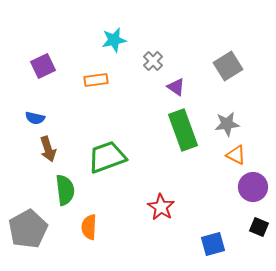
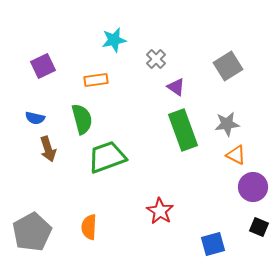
gray cross: moved 3 px right, 2 px up
green semicircle: moved 17 px right, 71 px up; rotated 8 degrees counterclockwise
red star: moved 1 px left, 4 px down
gray pentagon: moved 4 px right, 3 px down
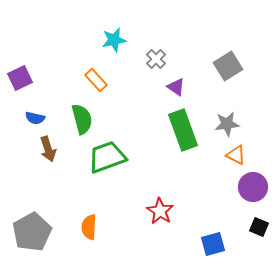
purple square: moved 23 px left, 12 px down
orange rectangle: rotated 55 degrees clockwise
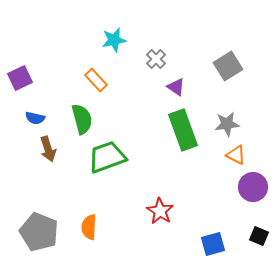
black square: moved 9 px down
gray pentagon: moved 7 px right; rotated 21 degrees counterclockwise
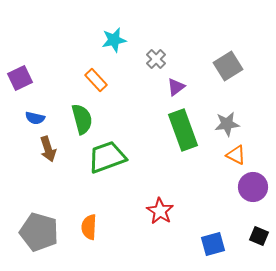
purple triangle: rotated 48 degrees clockwise
gray pentagon: rotated 6 degrees counterclockwise
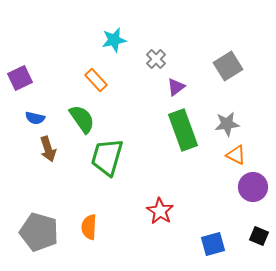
green semicircle: rotated 20 degrees counterclockwise
green trapezoid: rotated 54 degrees counterclockwise
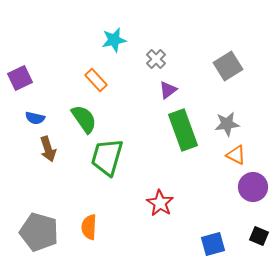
purple triangle: moved 8 px left, 3 px down
green semicircle: moved 2 px right
red star: moved 8 px up
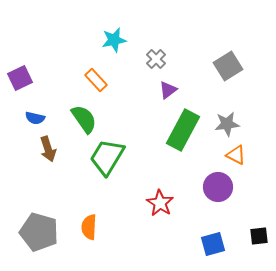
green rectangle: rotated 48 degrees clockwise
green trapezoid: rotated 15 degrees clockwise
purple circle: moved 35 px left
black square: rotated 30 degrees counterclockwise
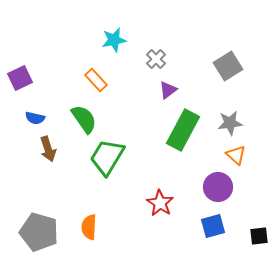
gray star: moved 3 px right, 1 px up
orange triangle: rotated 15 degrees clockwise
blue square: moved 18 px up
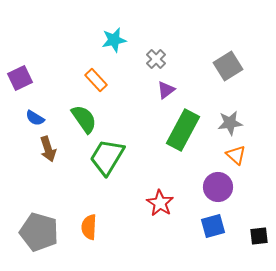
purple triangle: moved 2 px left
blue semicircle: rotated 18 degrees clockwise
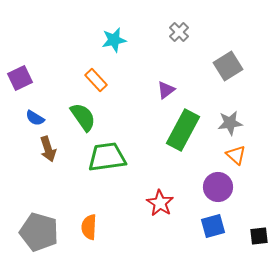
gray cross: moved 23 px right, 27 px up
green semicircle: moved 1 px left, 2 px up
green trapezoid: rotated 51 degrees clockwise
